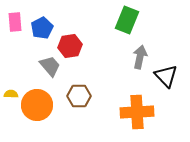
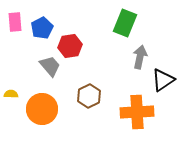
green rectangle: moved 2 px left, 3 px down
black triangle: moved 3 px left, 4 px down; rotated 40 degrees clockwise
brown hexagon: moved 10 px right; rotated 25 degrees counterclockwise
orange circle: moved 5 px right, 4 px down
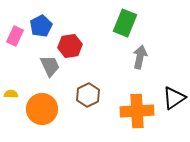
pink rectangle: moved 14 px down; rotated 30 degrees clockwise
blue pentagon: moved 1 px left, 2 px up
gray trapezoid: rotated 15 degrees clockwise
black triangle: moved 11 px right, 18 px down
brown hexagon: moved 1 px left, 1 px up
orange cross: moved 1 px up
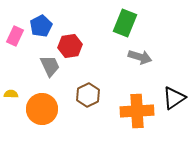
gray arrow: rotated 95 degrees clockwise
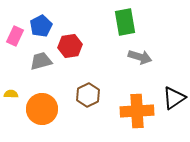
green rectangle: moved 1 px up; rotated 32 degrees counterclockwise
gray trapezoid: moved 9 px left, 5 px up; rotated 80 degrees counterclockwise
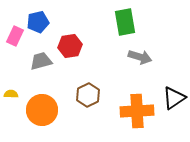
blue pentagon: moved 3 px left, 4 px up; rotated 15 degrees clockwise
orange circle: moved 1 px down
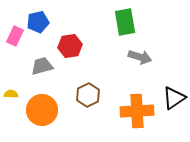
gray trapezoid: moved 1 px right, 5 px down
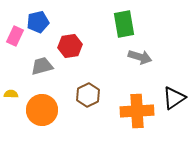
green rectangle: moved 1 px left, 2 px down
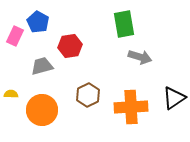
blue pentagon: rotated 30 degrees counterclockwise
orange cross: moved 6 px left, 4 px up
